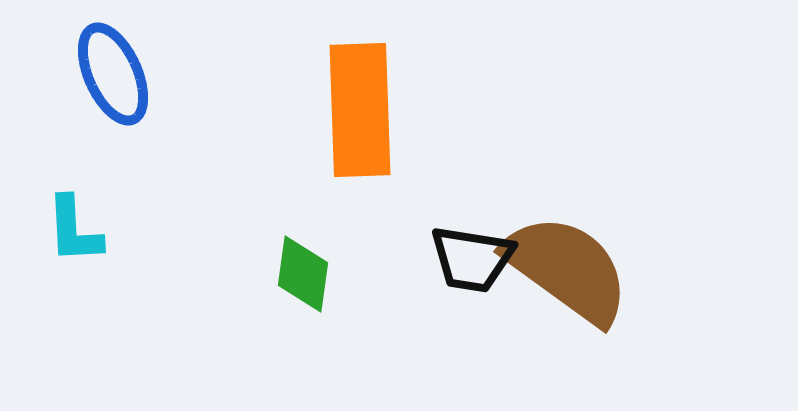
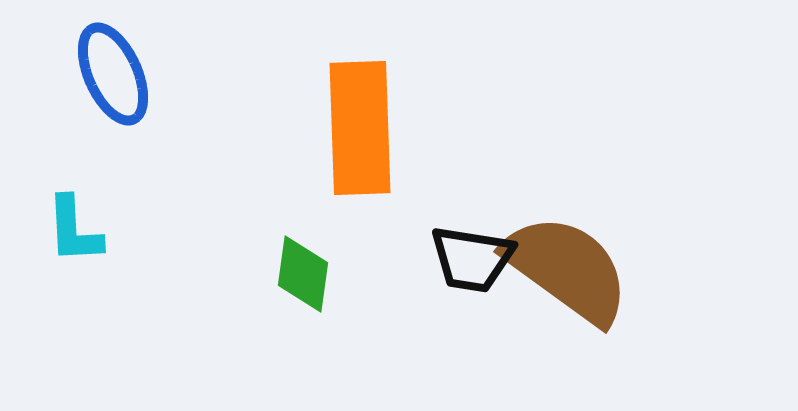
orange rectangle: moved 18 px down
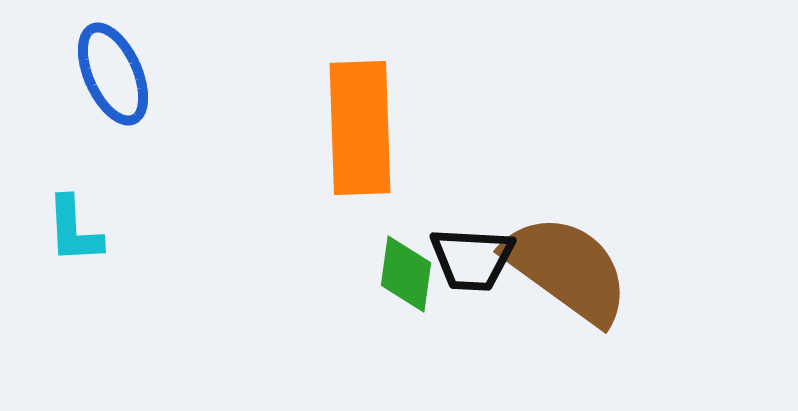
black trapezoid: rotated 6 degrees counterclockwise
green diamond: moved 103 px right
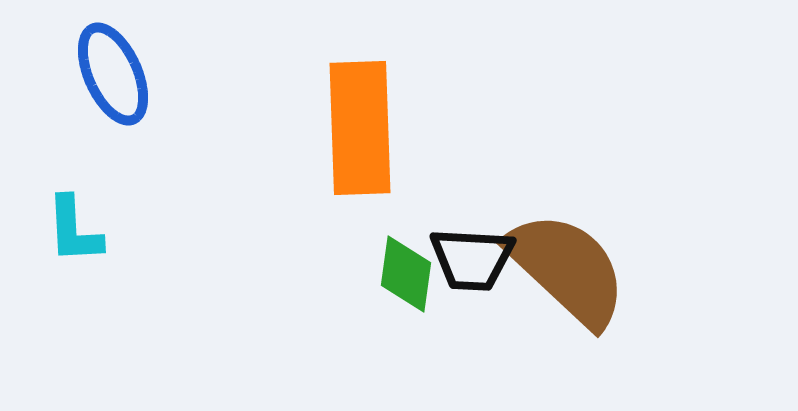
brown semicircle: rotated 7 degrees clockwise
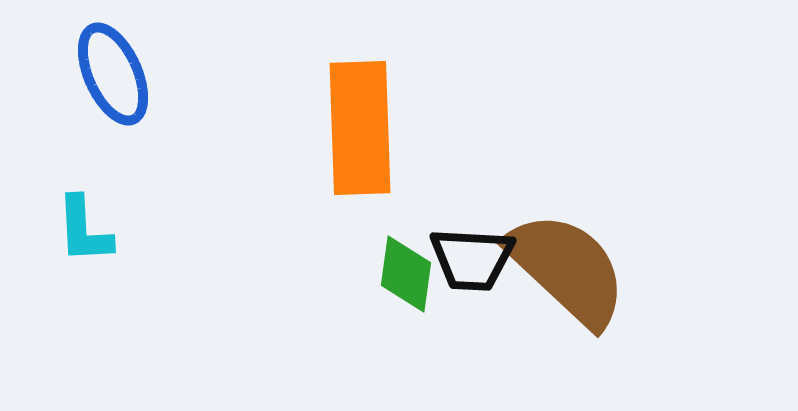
cyan L-shape: moved 10 px right
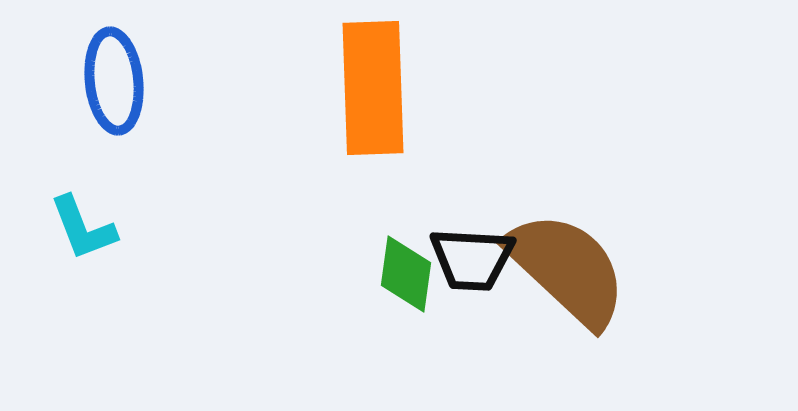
blue ellipse: moved 1 px right, 7 px down; rotated 18 degrees clockwise
orange rectangle: moved 13 px right, 40 px up
cyan L-shape: moved 1 px left, 2 px up; rotated 18 degrees counterclockwise
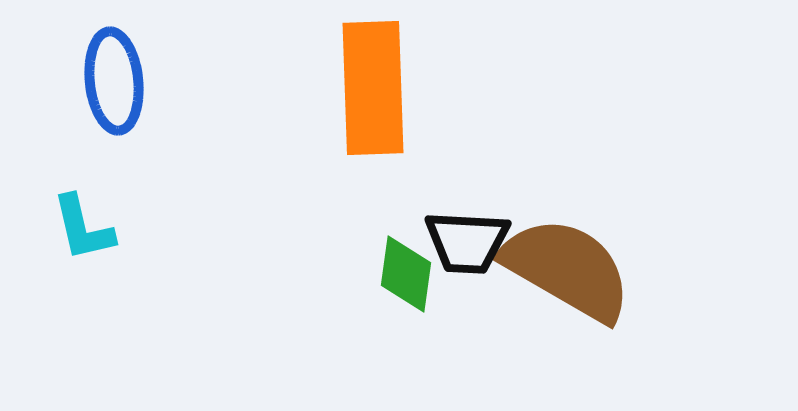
cyan L-shape: rotated 8 degrees clockwise
black trapezoid: moved 5 px left, 17 px up
brown semicircle: rotated 13 degrees counterclockwise
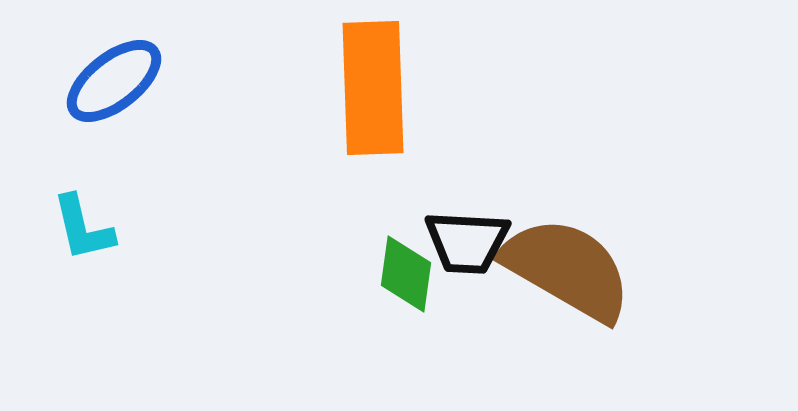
blue ellipse: rotated 58 degrees clockwise
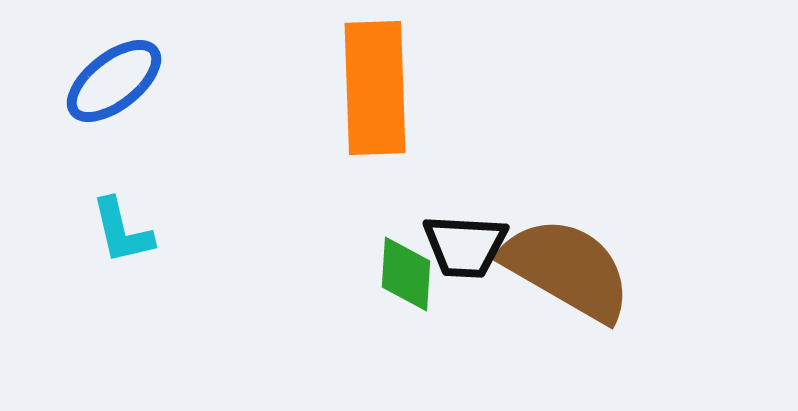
orange rectangle: moved 2 px right
cyan L-shape: moved 39 px right, 3 px down
black trapezoid: moved 2 px left, 4 px down
green diamond: rotated 4 degrees counterclockwise
